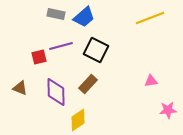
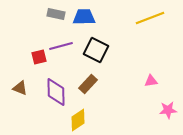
blue trapezoid: rotated 140 degrees counterclockwise
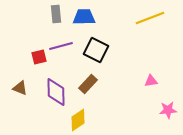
gray rectangle: rotated 72 degrees clockwise
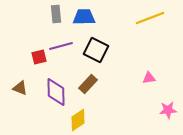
pink triangle: moved 2 px left, 3 px up
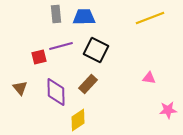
pink triangle: rotated 16 degrees clockwise
brown triangle: rotated 28 degrees clockwise
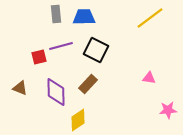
yellow line: rotated 16 degrees counterclockwise
brown triangle: rotated 28 degrees counterclockwise
